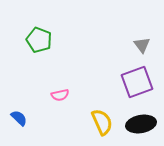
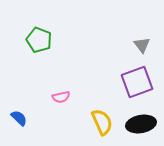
pink semicircle: moved 1 px right, 2 px down
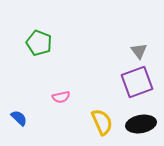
green pentagon: moved 3 px down
gray triangle: moved 3 px left, 6 px down
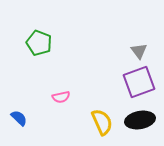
purple square: moved 2 px right
black ellipse: moved 1 px left, 4 px up
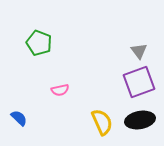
pink semicircle: moved 1 px left, 7 px up
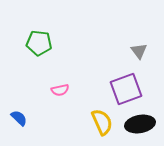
green pentagon: rotated 15 degrees counterclockwise
purple square: moved 13 px left, 7 px down
black ellipse: moved 4 px down
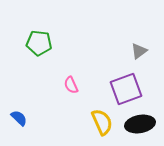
gray triangle: rotated 30 degrees clockwise
pink semicircle: moved 11 px right, 5 px up; rotated 78 degrees clockwise
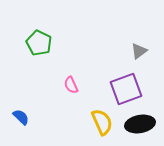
green pentagon: rotated 20 degrees clockwise
blue semicircle: moved 2 px right, 1 px up
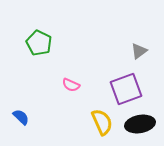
pink semicircle: rotated 42 degrees counterclockwise
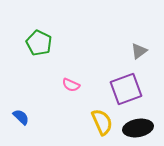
black ellipse: moved 2 px left, 4 px down
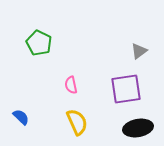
pink semicircle: rotated 54 degrees clockwise
purple square: rotated 12 degrees clockwise
yellow semicircle: moved 25 px left
